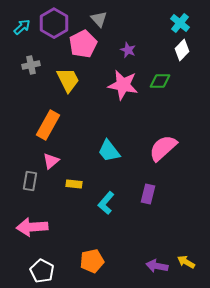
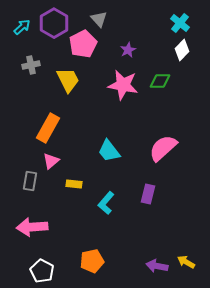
purple star: rotated 21 degrees clockwise
orange rectangle: moved 3 px down
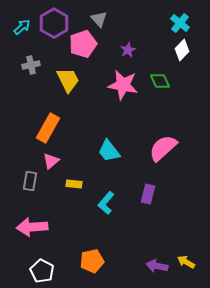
pink pentagon: rotated 8 degrees clockwise
green diamond: rotated 65 degrees clockwise
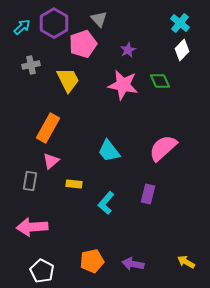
purple arrow: moved 24 px left, 2 px up
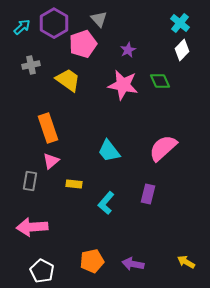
yellow trapezoid: rotated 28 degrees counterclockwise
orange rectangle: rotated 48 degrees counterclockwise
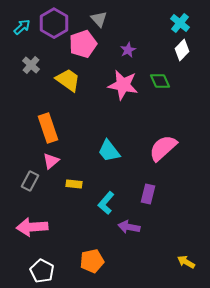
gray cross: rotated 36 degrees counterclockwise
gray rectangle: rotated 18 degrees clockwise
purple arrow: moved 4 px left, 37 px up
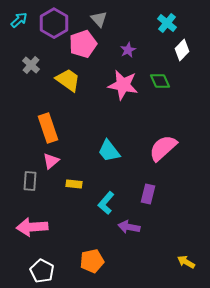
cyan cross: moved 13 px left
cyan arrow: moved 3 px left, 7 px up
gray rectangle: rotated 24 degrees counterclockwise
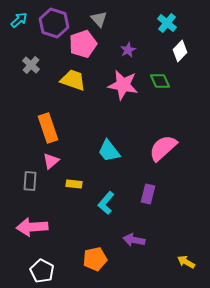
purple hexagon: rotated 12 degrees counterclockwise
white diamond: moved 2 px left, 1 px down
yellow trapezoid: moved 5 px right; rotated 16 degrees counterclockwise
purple arrow: moved 5 px right, 13 px down
orange pentagon: moved 3 px right, 2 px up
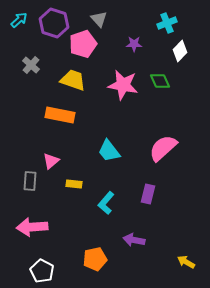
cyan cross: rotated 30 degrees clockwise
purple star: moved 6 px right, 6 px up; rotated 28 degrees clockwise
orange rectangle: moved 12 px right, 13 px up; rotated 60 degrees counterclockwise
